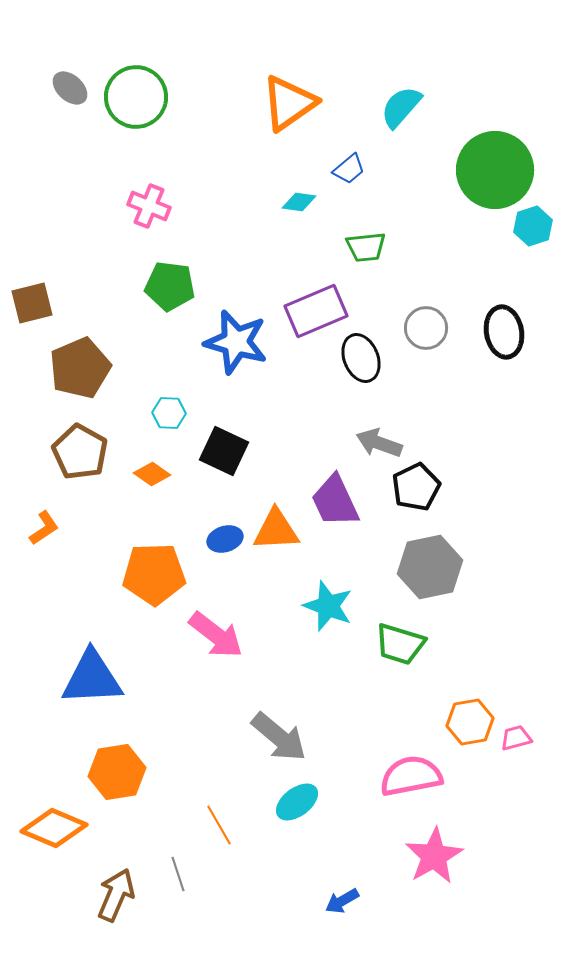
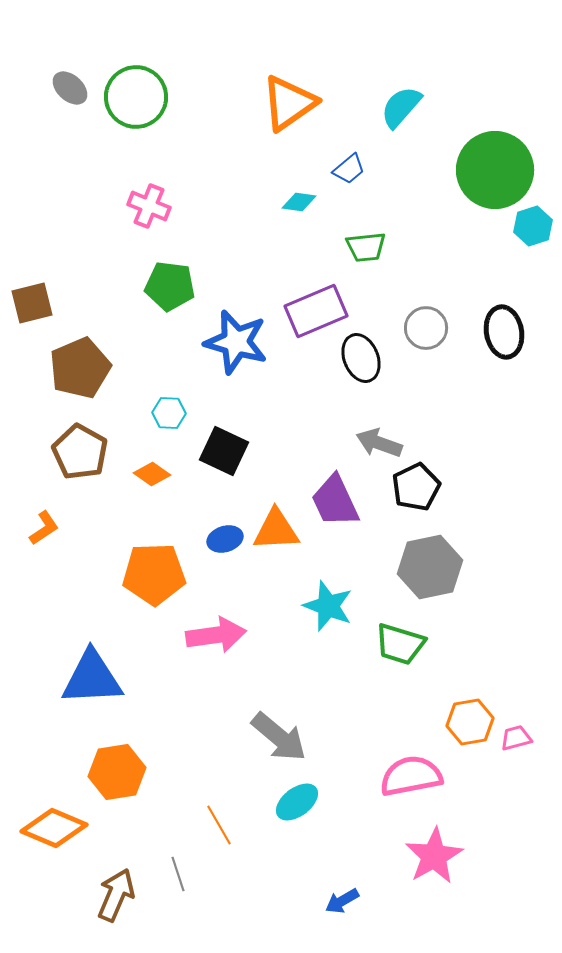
pink arrow at (216, 635): rotated 46 degrees counterclockwise
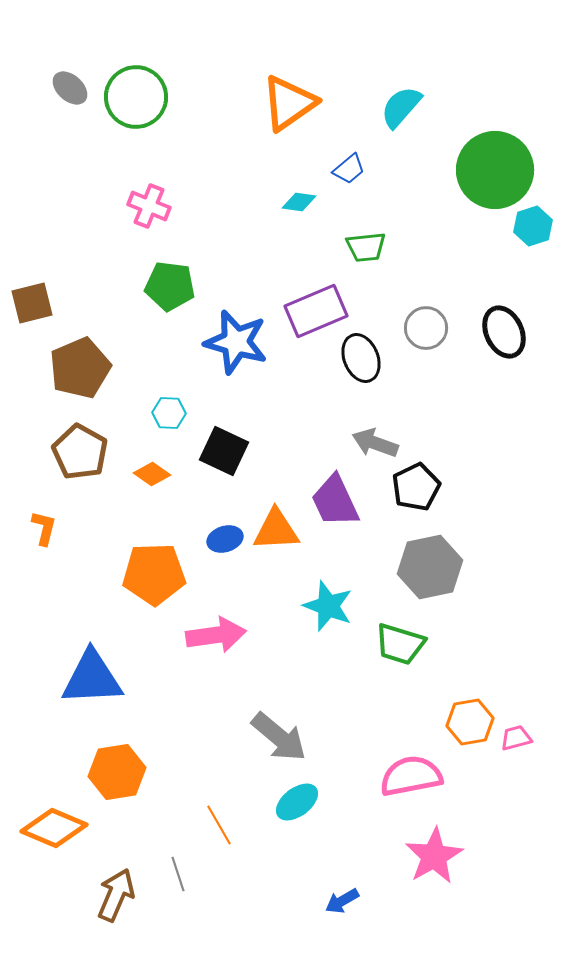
black ellipse at (504, 332): rotated 15 degrees counterclockwise
gray arrow at (379, 443): moved 4 px left
orange L-shape at (44, 528): rotated 42 degrees counterclockwise
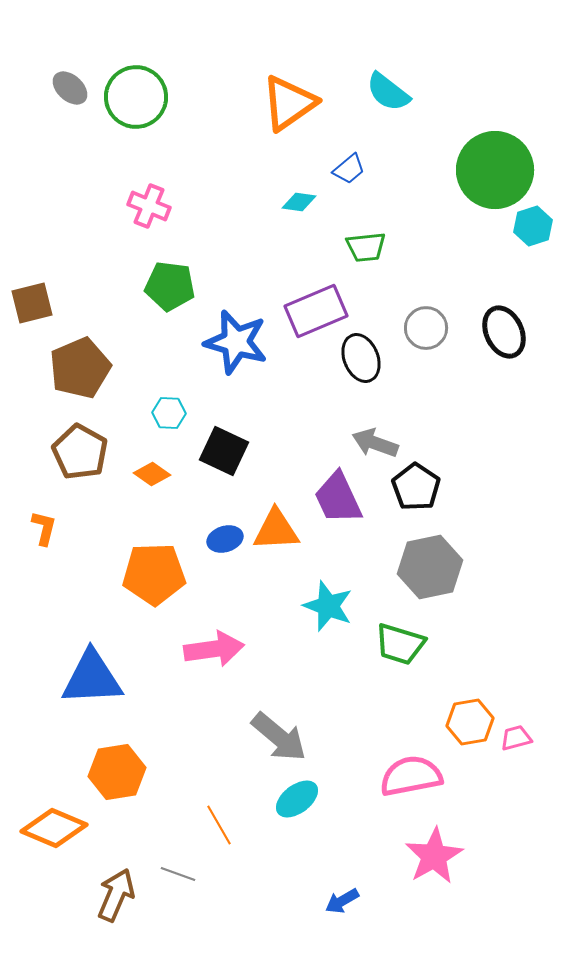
cyan semicircle at (401, 107): moved 13 px left, 15 px up; rotated 93 degrees counterclockwise
black pentagon at (416, 487): rotated 12 degrees counterclockwise
purple trapezoid at (335, 501): moved 3 px right, 3 px up
pink arrow at (216, 635): moved 2 px left, 14 px down
cyan ellipse at (297, 802): moved 3 px up
gray line at (178, 874): rotated 52 degrees counterclockwise
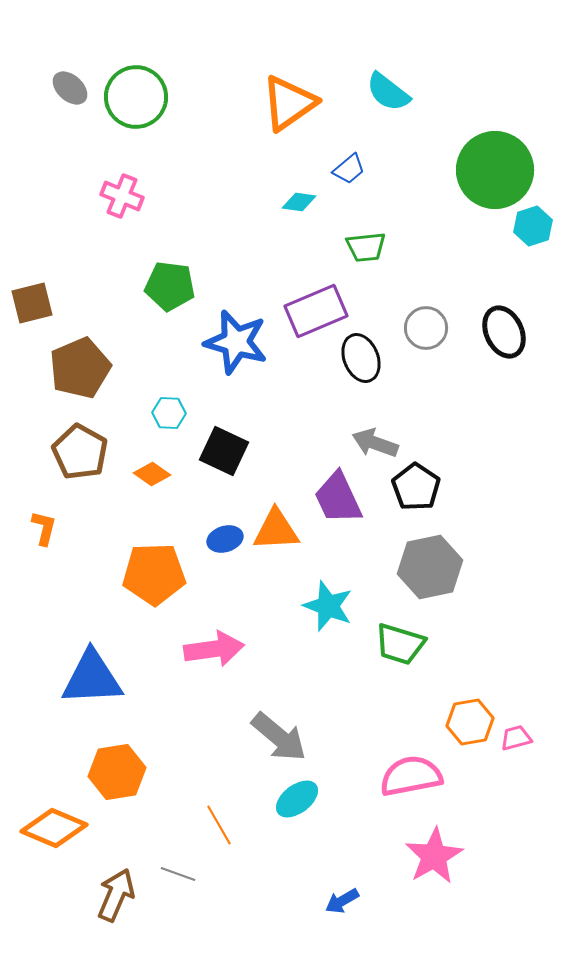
pink cross at (149, 206): moved 27 px left, 10 px up
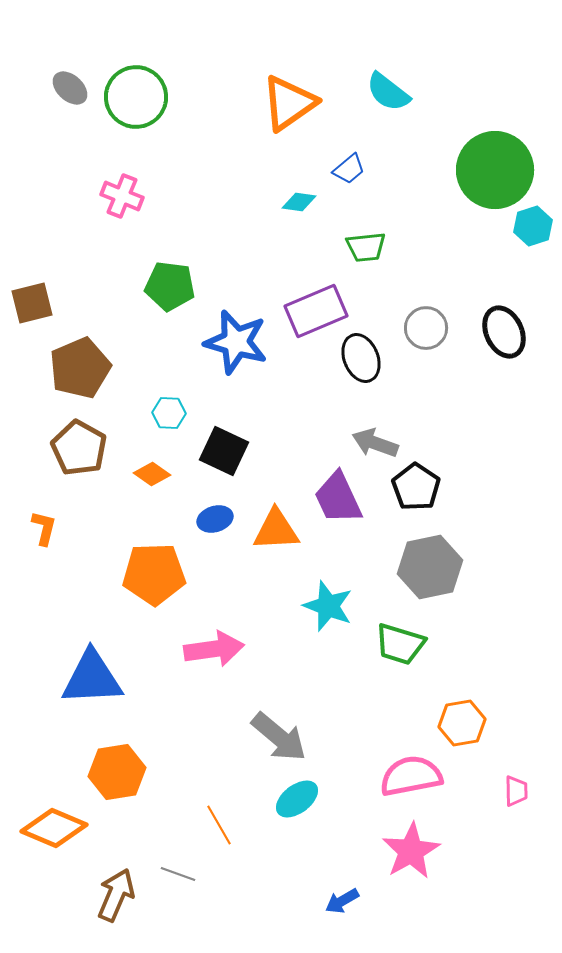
brown pentagon at (80, 452): moved 1 px left, 4 px up
blue ellipse at (225, 539): moved 10 px left, 20 px up
orange hexagon at (470, 722): moved 8 px left, 1 px down
pink trapezoid at (516, 738): moved 53 px down; rotated 104 degrees clockwise
pink star at (434, 856): moved 23 px left, 5 px up
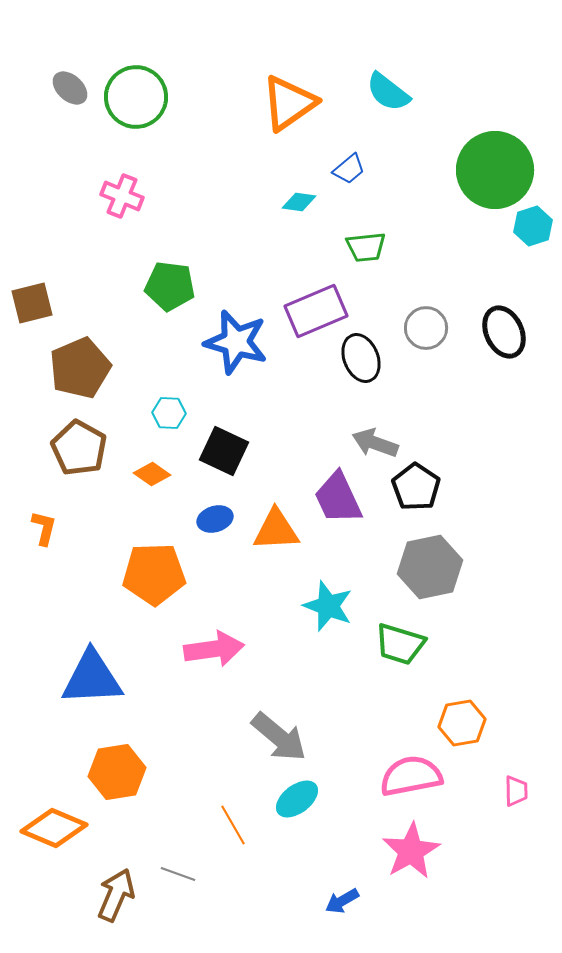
orange line at (219, 825): moved 14 px right
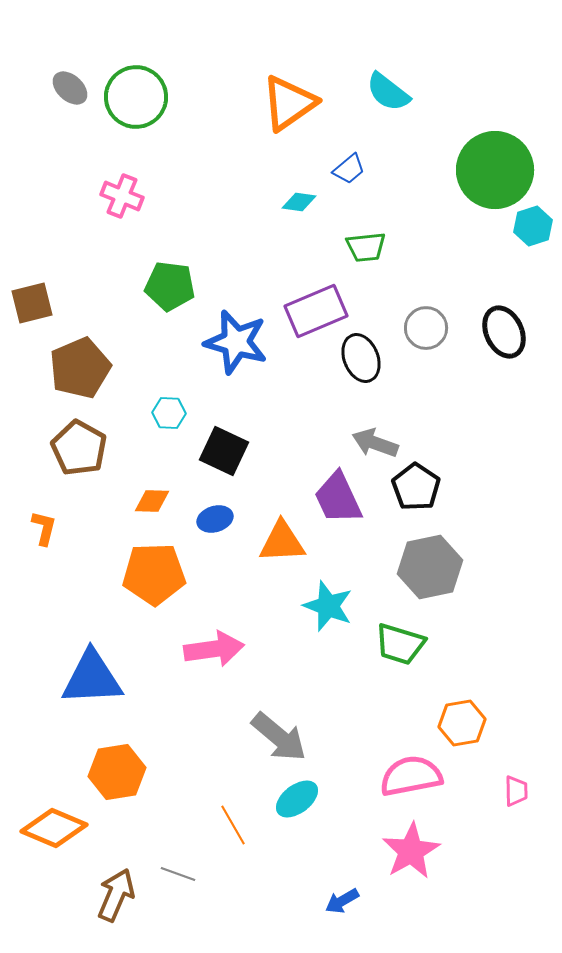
orange diamond at (152, 474): moved 27 px down; rotated 33 degrees counterclockwise
orange triangle at (276, 530): moved 6 px right, 12 px down
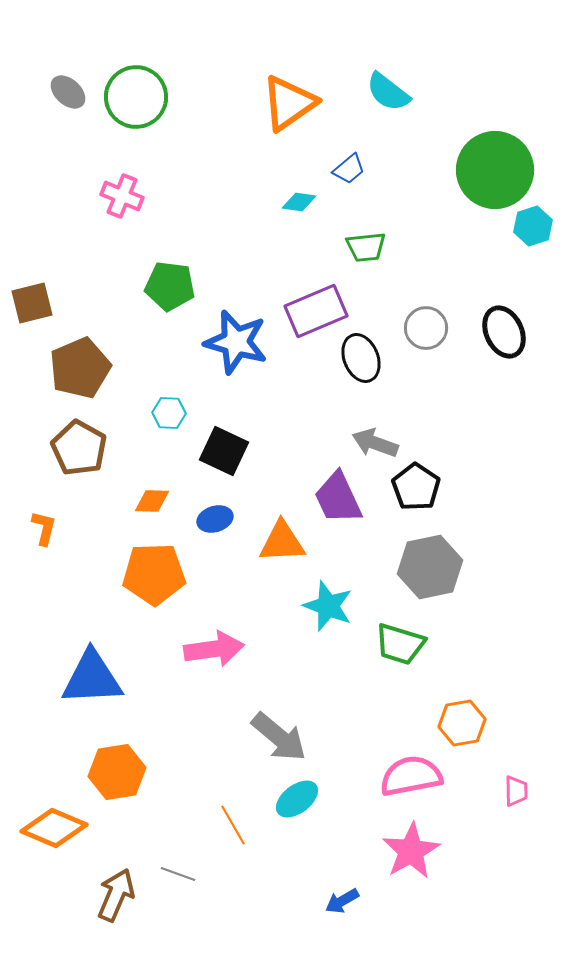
gray ellipse at (70, 88): moved 2 px left, 4 px down
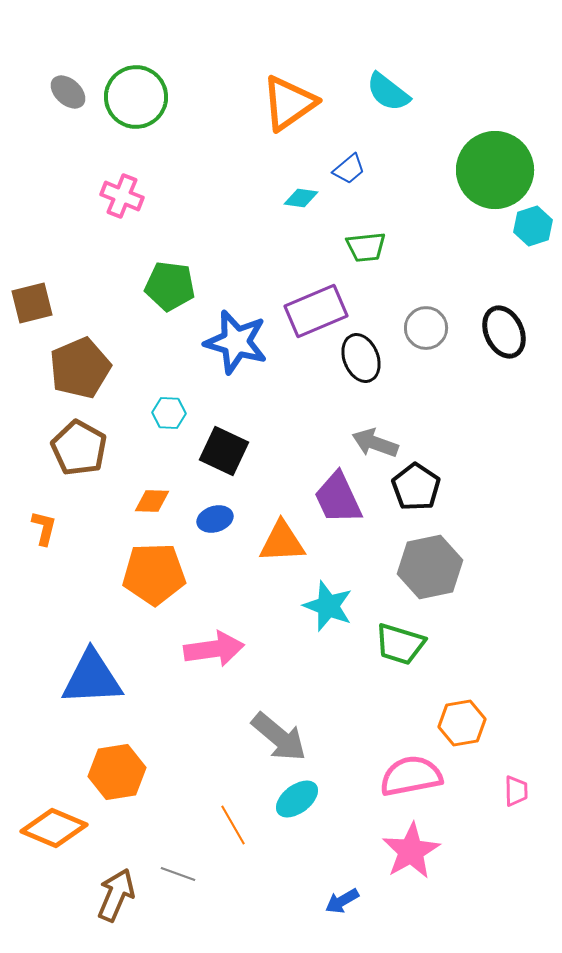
cyan diamond at (299, 202): moved 2 px right, 4 px up
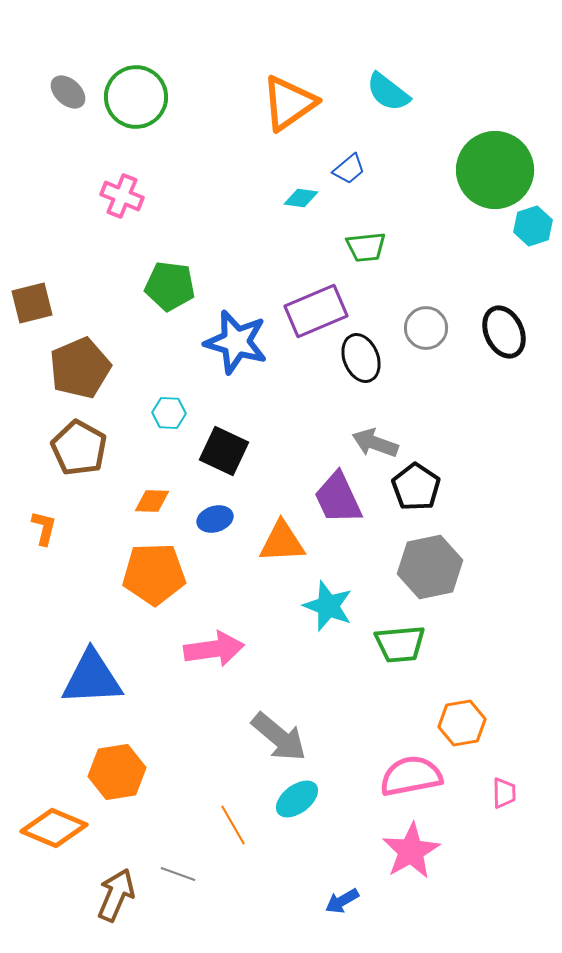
green trapezoid at (400, 644): rotated 22 degrees counterclockwise
pink trapezoid at (516, 791): moved 12 px left, 2 px down
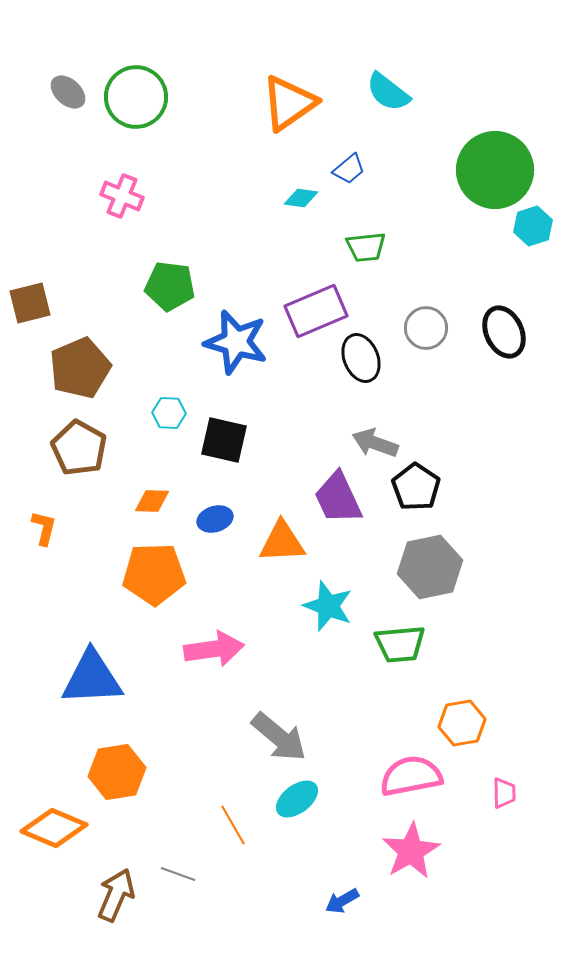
brown square at (32, 303): moved 2 px left
black square at (224, 451): moved 11 px up; rotated 12 degrees counterclockwise
